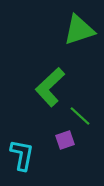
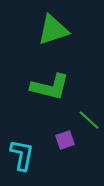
green triangle: moved 26 px left
green L-shape: rotated 123 degrees counterclockwise
green line: moved 9 px right, 4 px down
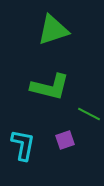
green line: moved 6 px up; rotated 15 degrees counterclockwise
cyan L-shape: moved 1 px right, 10 px up
